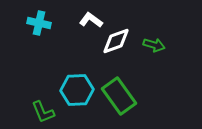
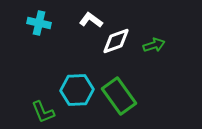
green arrow: rotated 35 degrees counterclockwise
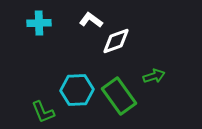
cyan cross: rotated 15 degrees counterclockwise
green arrow: moved 31 px down
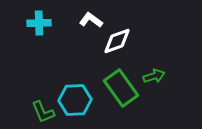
white diamond: moved 1 px right
cyan hexagon: moved 2 px left, 10 px down
green rectangle: moved 2 px right, 8 px up
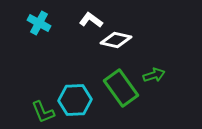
cyan cross: rotated 30 degrees clockwise
white diamond: moved 1 px left, 1 px up; rotated 32 degrees clockwise
green arrow: moved 1 px up
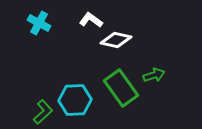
green L-shape: rotated 110 degrees counterclockwise
